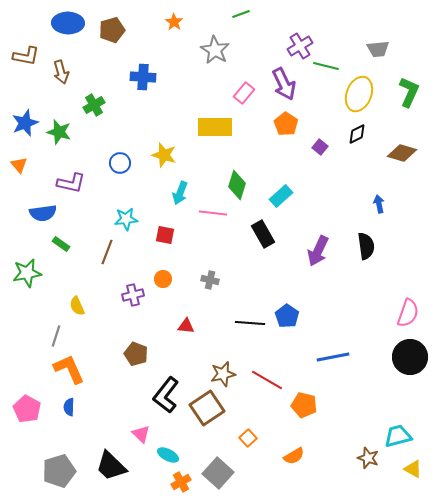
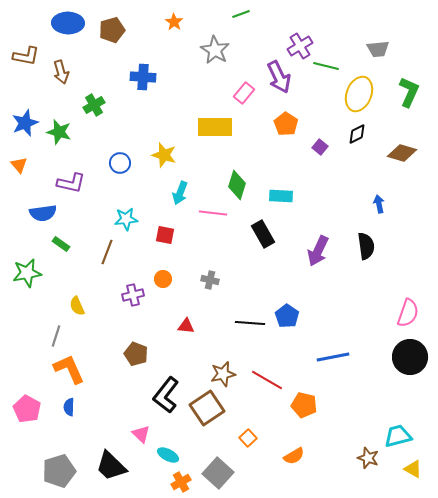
purple arrow at (284, 84): moved 5 px left, 7 px up
cyan rectangle at (281, 196): rotated 45 degrees clockwise
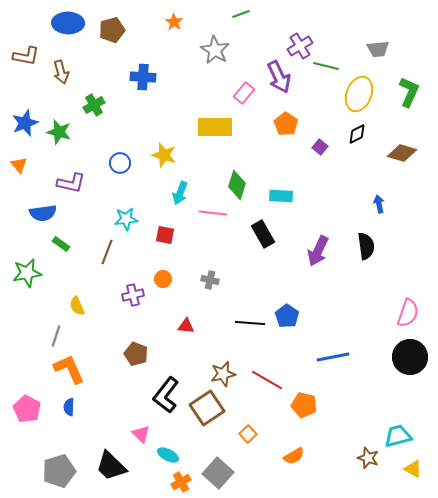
orange square at (248, 438): moved 4 px up
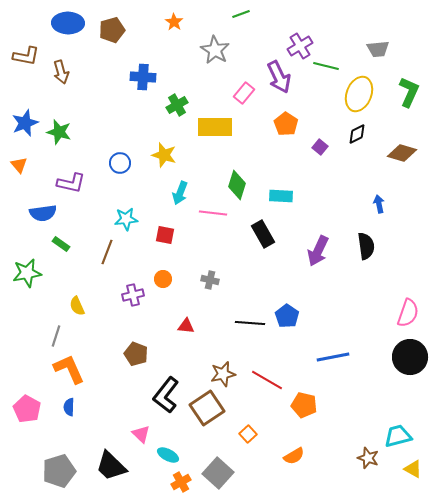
green cross at (94, 105): moved 83 px right
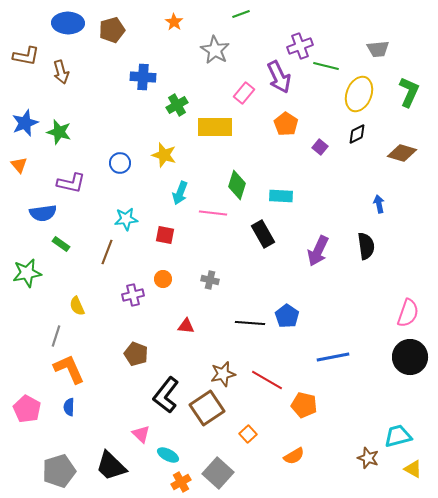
purple cross at (300, 46): rotated 10 degrees clockwise
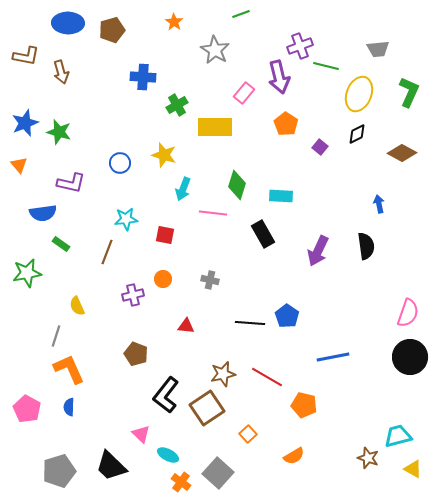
purple arrow at (279, 77): rotated 12 degrees clockwise
brown diamond at (402, 153): rotated 12 degrees clockwise
cyan arrow at (180, 193): moved 3 px right, 4 px up
red line at (267, 380): moved 3 px up
orange cross at (181, 482): rotated 24 degrees counterclockwise
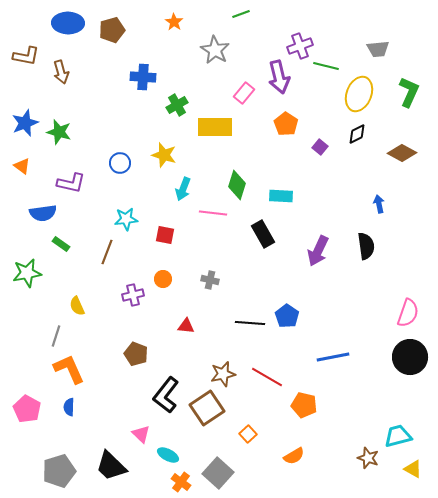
orange triangle at (19, 165): moved 3 px right, 1 px down; rotated 12 degrees counterclockwise
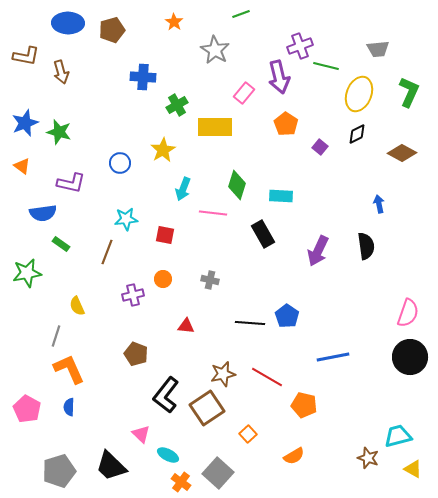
yellow star at (164, 155): moved 1 px left, 5 px up; rotated 25 degrees clockwise
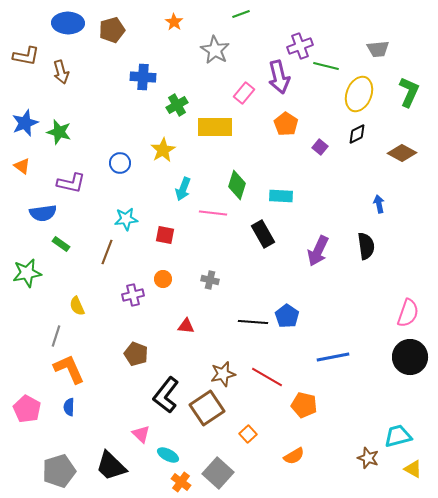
black line at (250, 323): moved 3 px right, 1 px up
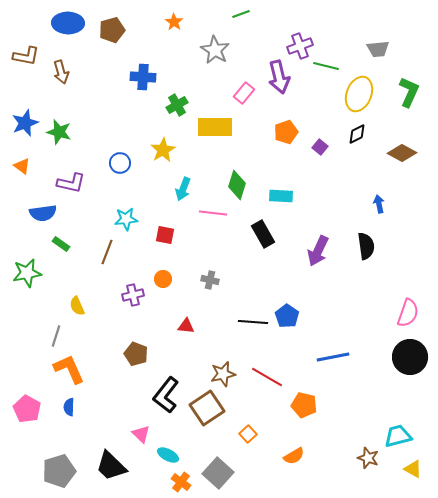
orange pentagon at (286, 124): moved 8 px down; rotated 20 degrees clockwise
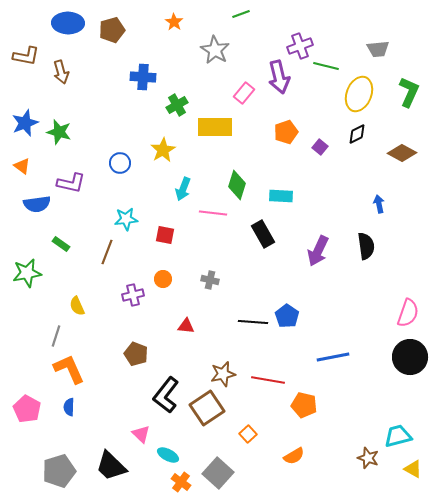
blue semicircle at (43, 213): moved 6 px left, 9 px up
red line at (267, 377): moved 1 px right, 3 px down; rotated 20 degrees counterclockwise
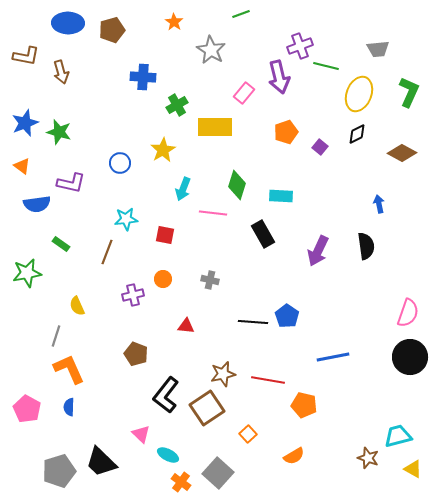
gray star at (215, 50): moved 4 px left
black trapezoid at (111, 466): moved 10 px left, 4 px up
